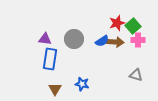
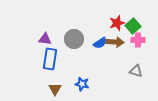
blue semicircle: moved 2 px left, 2 px down
gray triangle: moved 4 px up
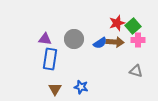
blue star: moved 1 px left, 3 px down
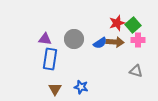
green square: moved 1 px up
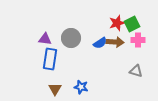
green square: moved 1 px left, 1 px up; rotated 14 degrees clockwise
gray circle: moved 3 px left, 1 px up
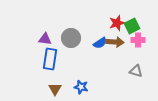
green square: moved 2 px down
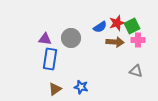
blue semicircle: moved 16 px up
brown triangle: rotated 24 degrees clockwise
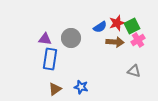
pink cross: rotated 32 degrees counterclockwise
gray triangle: moved 2 px left
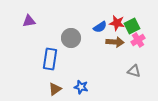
red star: rotated 28 degrees clockwise
purple triangle: moved 16 px left, 18 px up; rotated 16 degrees counterclockwise
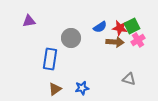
red star: moved 3 px right, 5 px down
gray triangle: moved 5 px left, 8 px down
blue star: moved 1 px right, 1 px down; rotated 24 degrees counterclockwise
